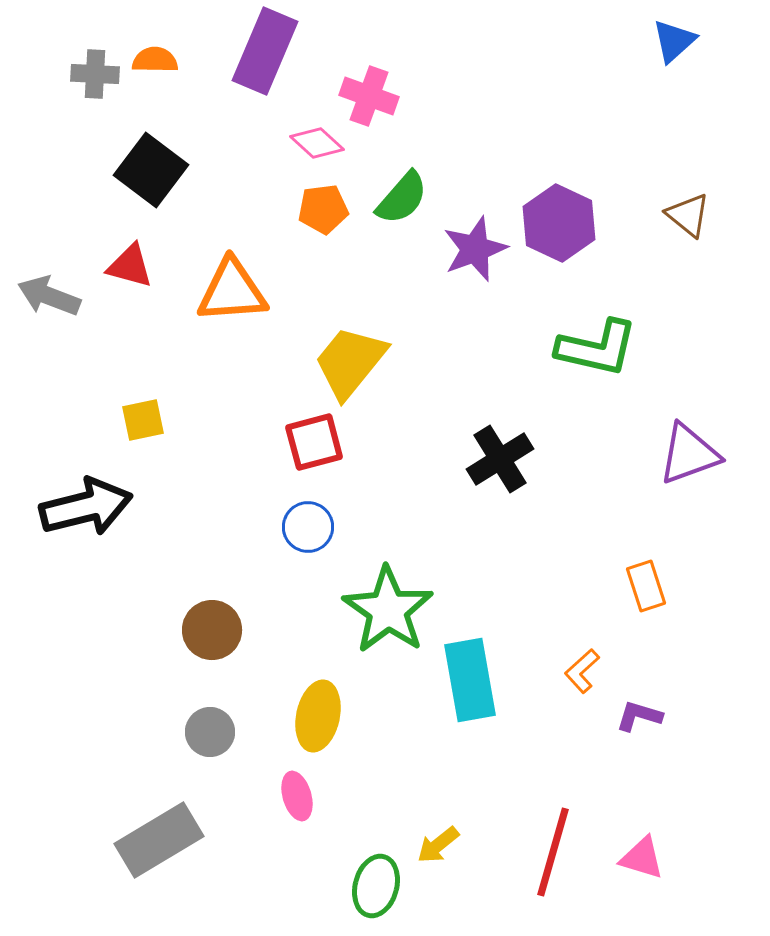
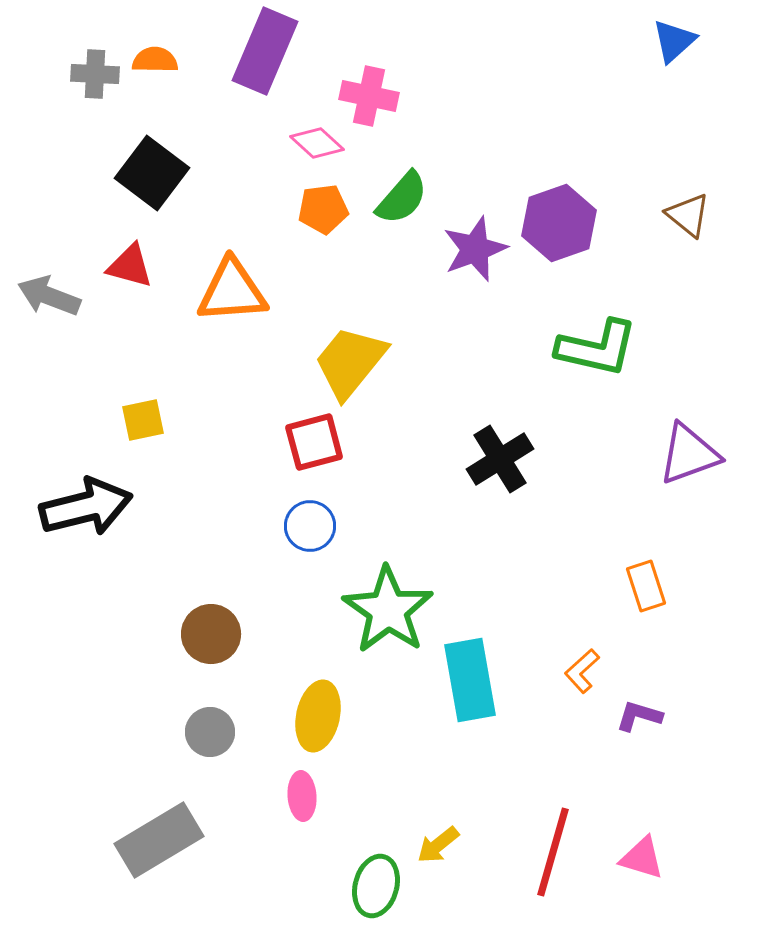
pink cross: rotated 8 degrees counterclockwise
black square: moved 1 px right, 3 px down
purple hexagon: rotated 16 degrees clockwise
blue circle: moved 2 px right, 1 px up
brown circle: moved 1 px left, 4 px down
pink ellipse: moved 5 px right; rotated 12 degrees clockwise
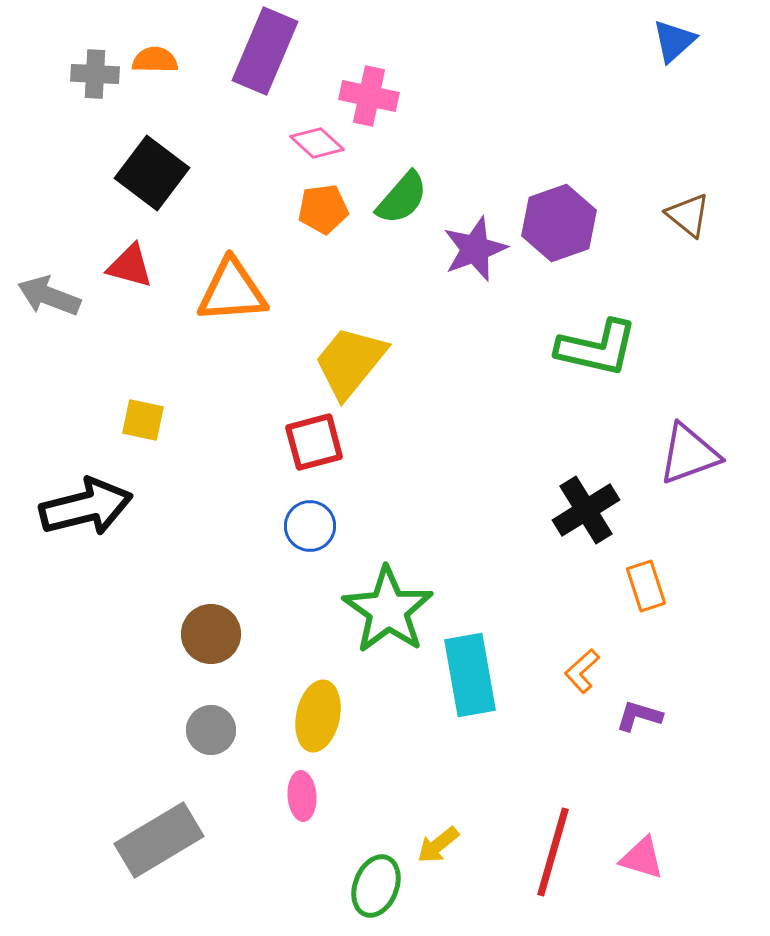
yellow square: rotated 24 degrees clockwise
black cross: moved 86 px right, 51 px down
cyan rectangle: moved 5 px up
gray circle: moved 1 px right, 2 px up
green ellipse: rotated 6 degrees clockwise
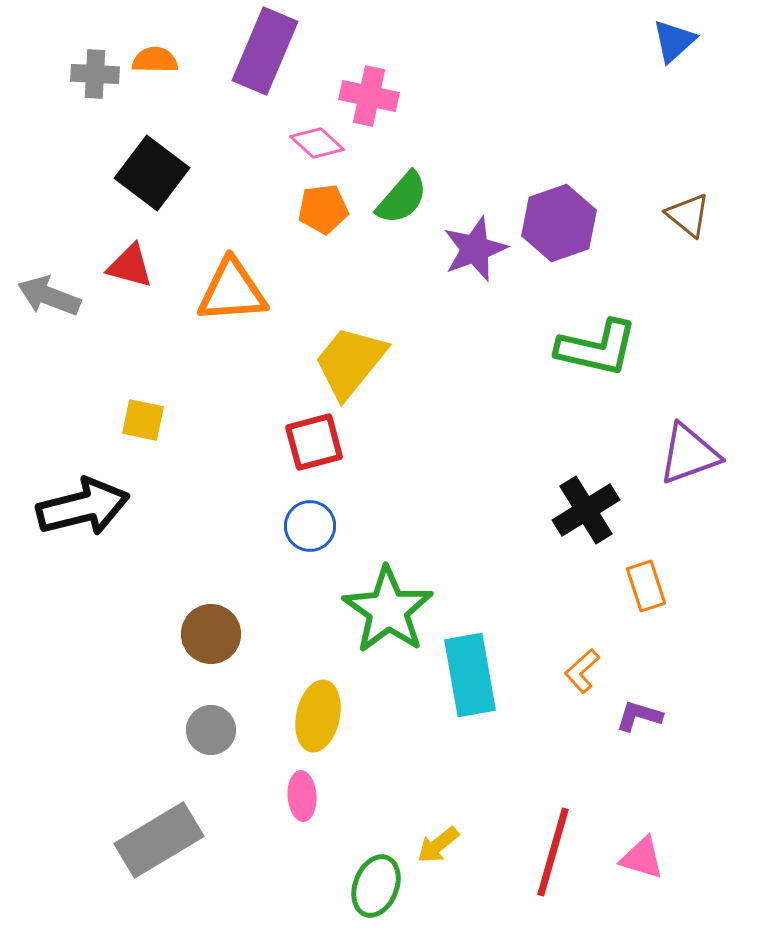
black arrow: moved 3 px left
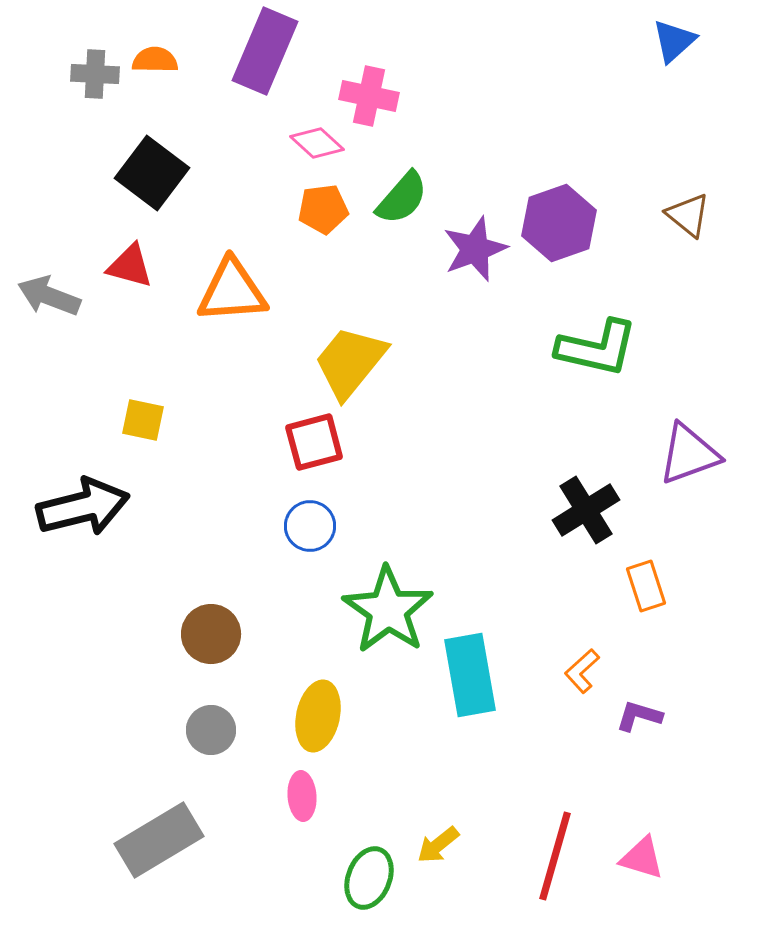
red line: moved 2 px right, 4 px down
green ellipse: moved 7 px left, 8 px up
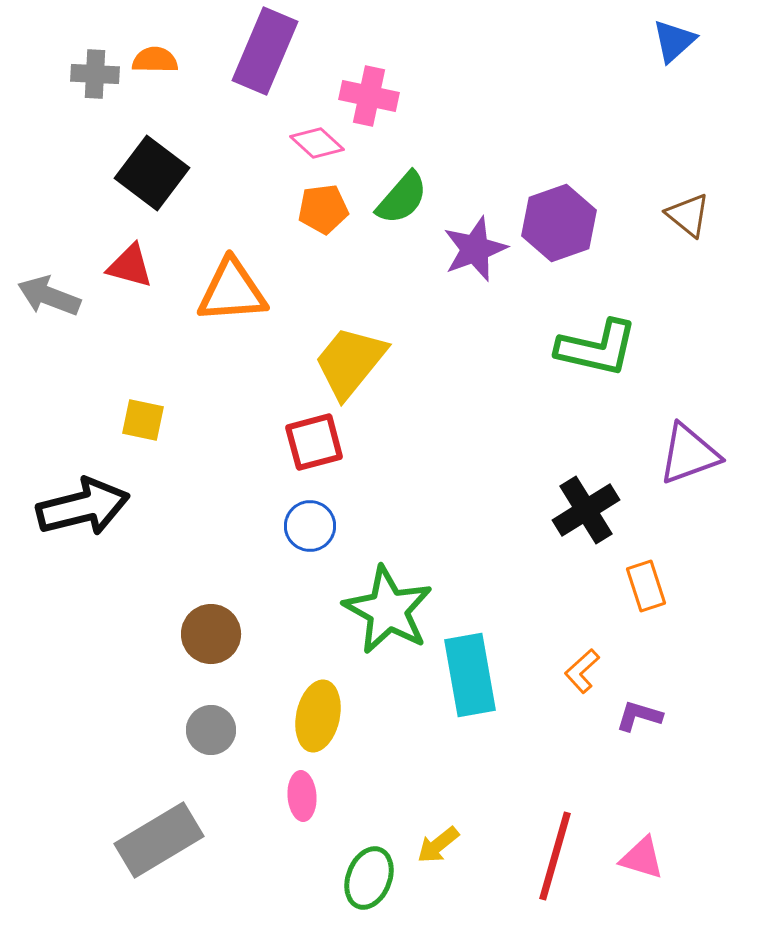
green star: rotated 6 degrees counterclockwise
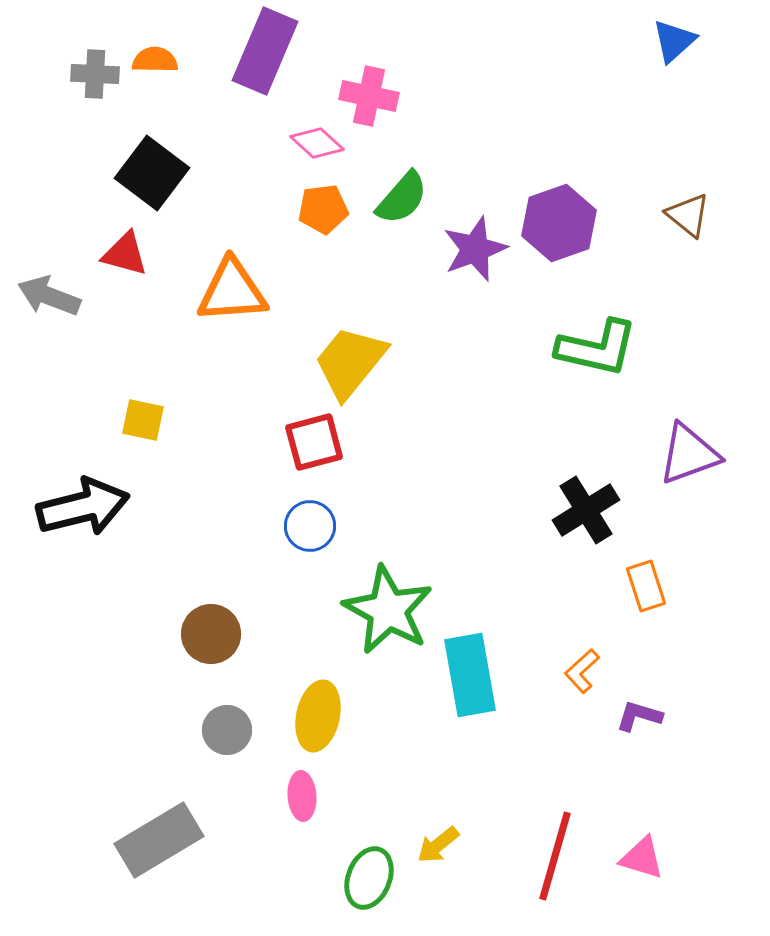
red triangle: moved 5 px left, 12 px up
gray circle: moved 16 px right
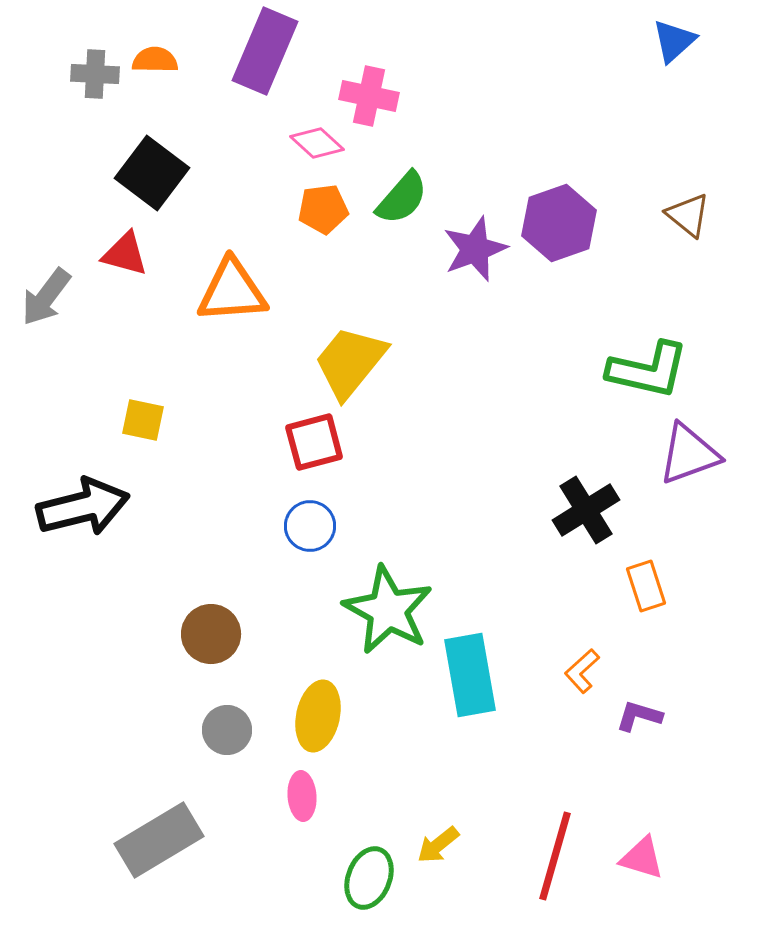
gray arrow: moved 3 px left, 1 px down; rotated 74 degrees counterclockwise
green L-shape: moved 51 px right, 22 px down
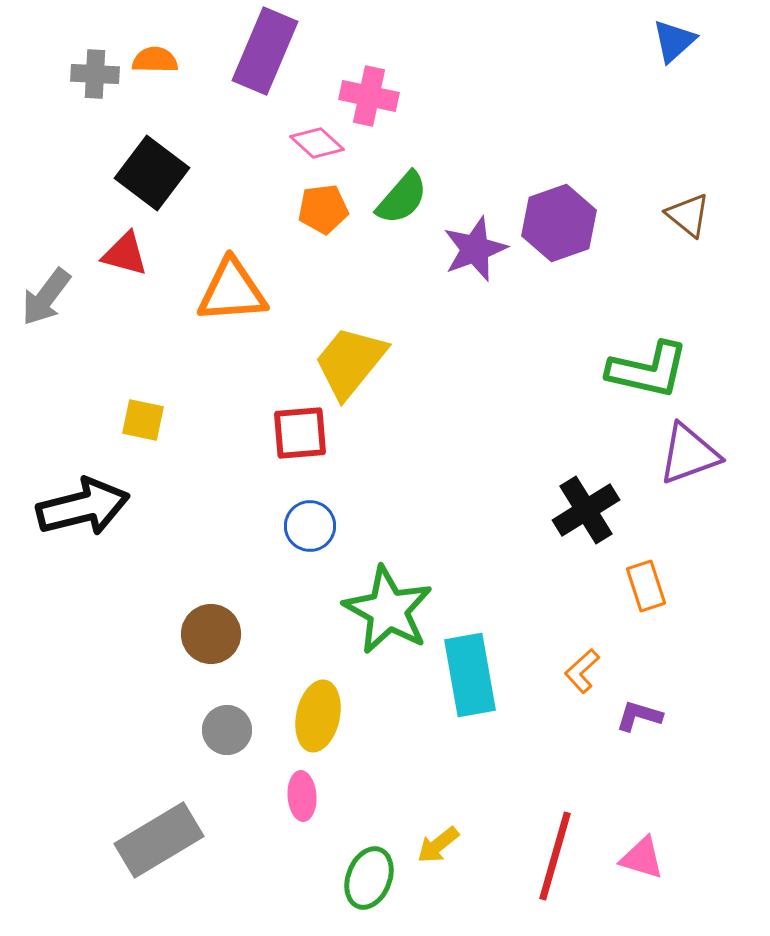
red square: moved 14 px left, 9 px up; rotated 10 degrees clockwise
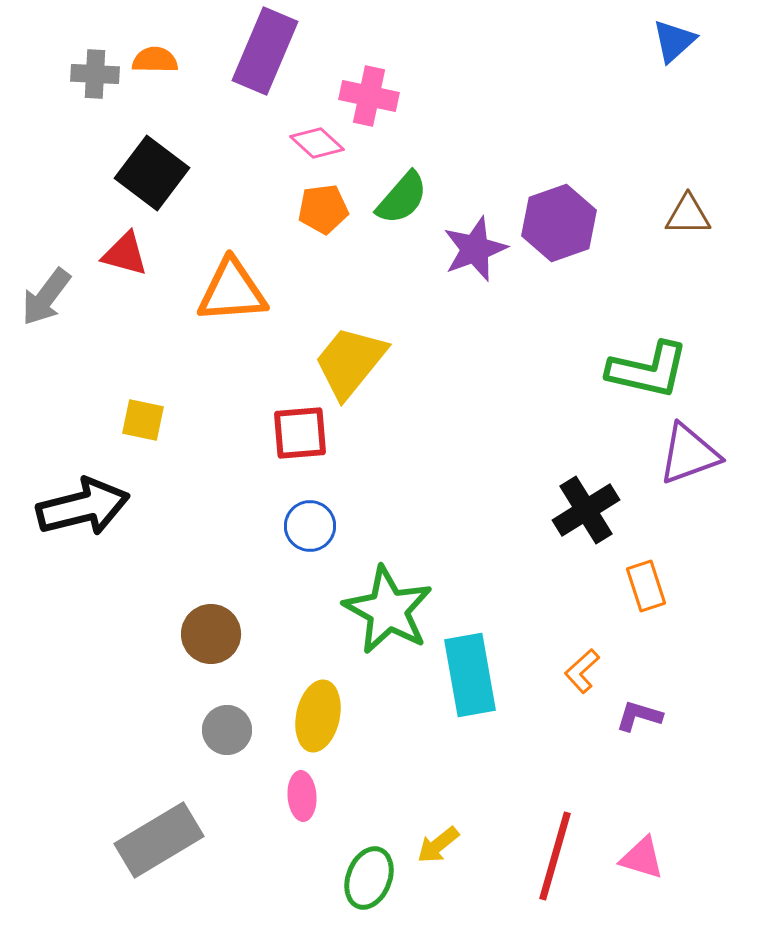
brown triangle: rotated 39 degrees counterclockwise
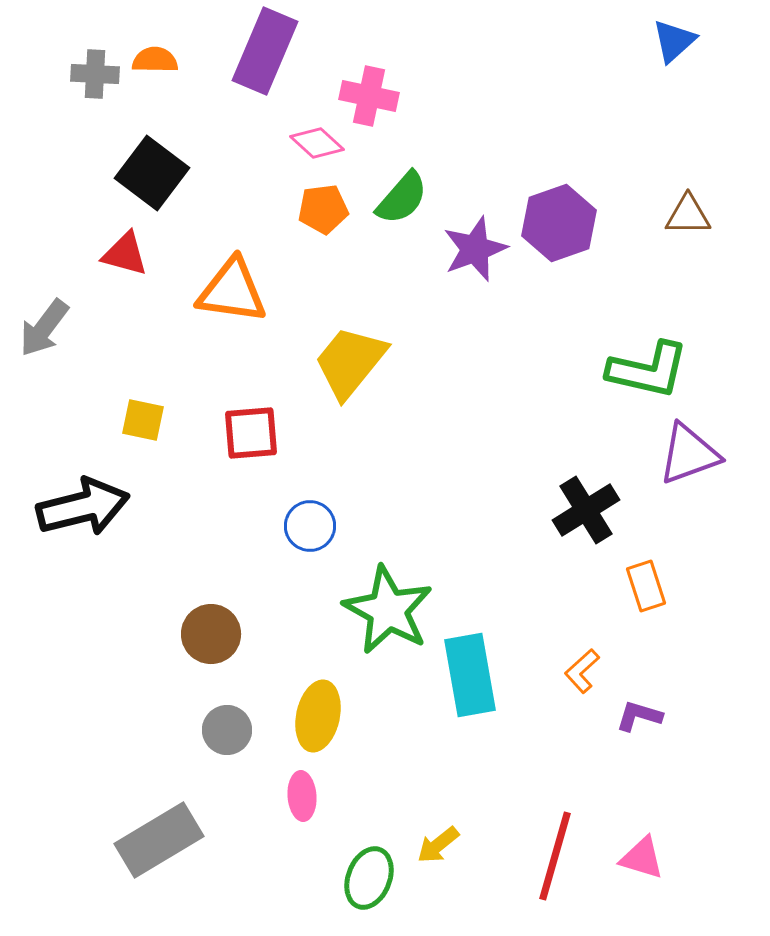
orange triangle: rotated 12 degrees clockwise
gray arrow: moved 2 px left, 31 px down
red square: moved 49 px left
